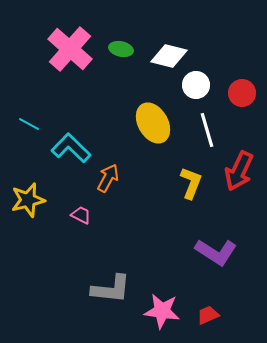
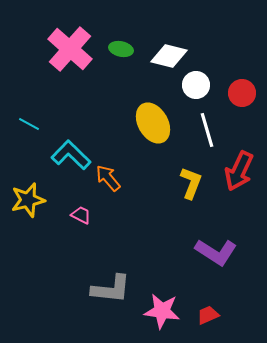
cyan L-shape: moved 7 px down
orange arrow: rotated 68 degrees counterclockwise
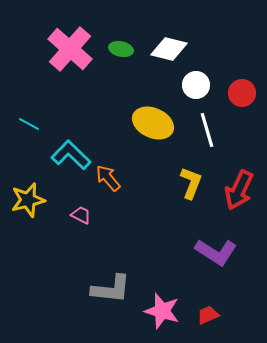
white diamond: moved 7 px up
yellow ellipse: rotated 36 degrees counterclockwise
red arrow: moved 19 px down
pink star: rotated 9 degrees clockwise
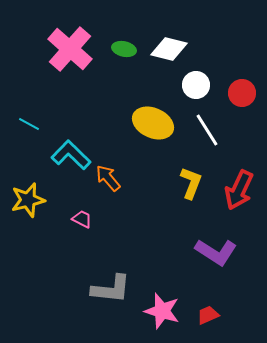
green ellipse: moved 3 px right
white line: rotated 16 degrees counterclockwise
pink trapezoid: moved 1 px right, 4 px down
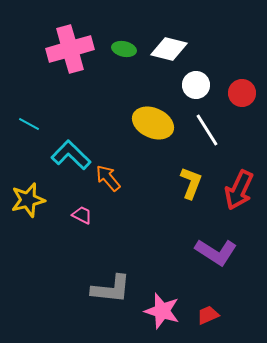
pink cross: rotated 33 degrees clockwise
pink trapezoid: moved 4 px up
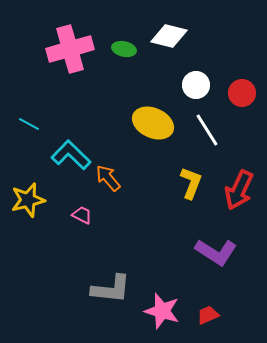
white diamond: moved 13 px up
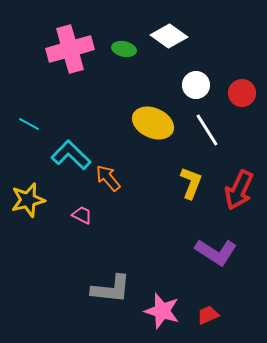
white diamond: rotated 21 degrees clockwise
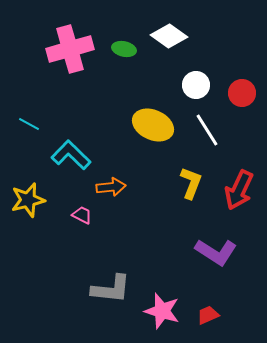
yellow ellipse: moved 2 px down
orange arrow: moved 3 px right, 9 px down; rotated 124 degrees clockwise
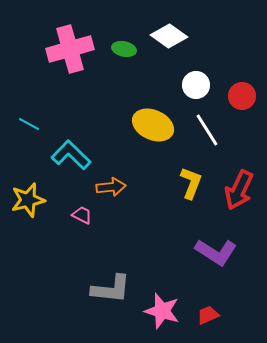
red circle: moved 3 px down
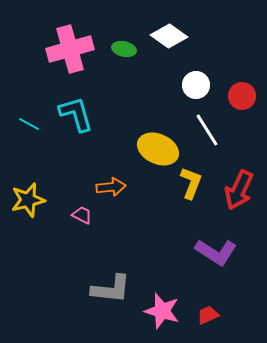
yellow ellipse: moved 5 px right, 24 px down
cyan L-shape: moved 5 px right, 41 px up; rotated 30 degrees clockwise
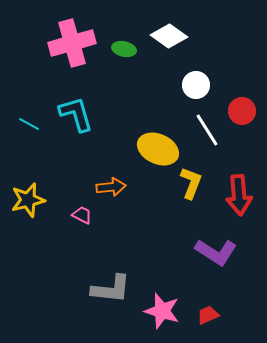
pink cross: moved 2 px right, 6 px up
red circle: moved 15 px down
red arrow: moved 5 px down; rotated 30 degrees counterclockwise
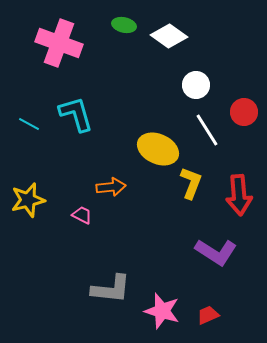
pink cross: moved 13 px left; rotated 36 degrees clockwise
green ellipse: moved 24 px up
red circle: moved 2 px right, 1 px down
